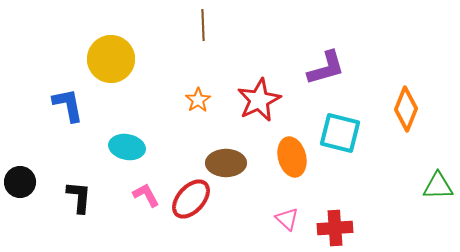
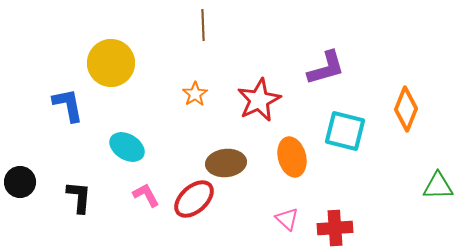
yellow circle: moved 4 px down
orange star: moved 3 px left, 6 px up
cyan square: moved 5 px right, 2 px up
cyan ellipse: rotated 20 degrees clockwise
brown ellipse: rotated 6 degrees counterclockwise
red ellipse: moved 3 px right; rotated 6 degrees clockwise
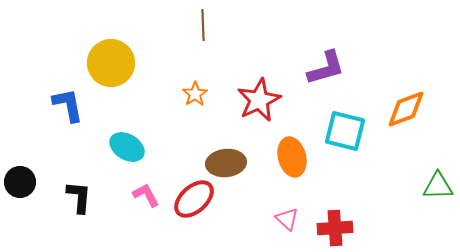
orange diamond: rotated 48 degrees clockwise
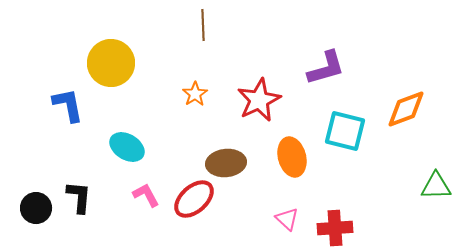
black circle: moved 16 px right, 26 px down
green triangle: moved 2 px left
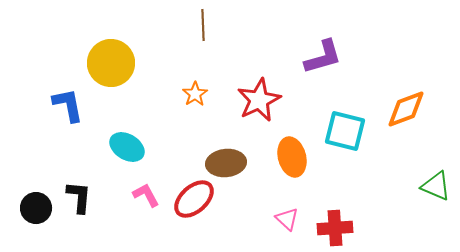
purple L-shape: moved 3 px left, 11 px up
green triangle: rotated 24 degrees clockwise
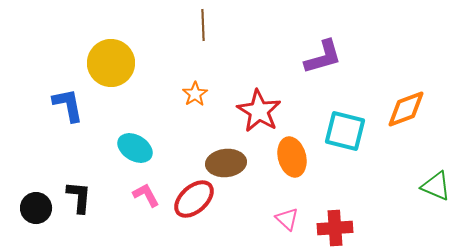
red star: moved 11 px down; rotated 15 degrees counterclockwise
cyan ellipse: moved 8 px right, 1 px down
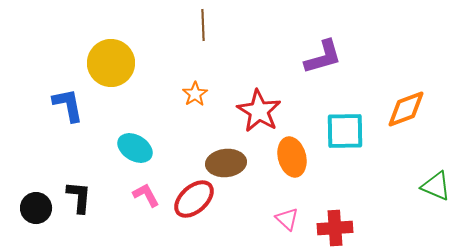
cyan square: rotated 15 degrees counterclockwise
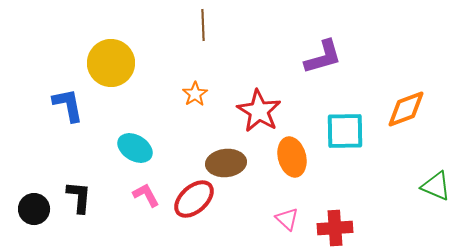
black circle: moved 2 px left, 1 px down
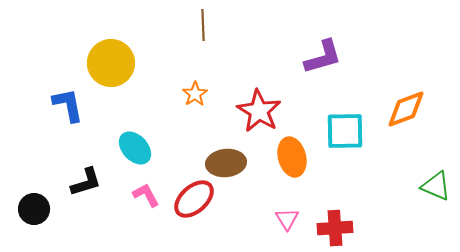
cyan ellipse: rotated 16 degrees clockwise
black L-shape: moved 7 px right, 15 px up; rotated 68 degrees clockwise
pink triangle: rotated 15 degrees clockwise
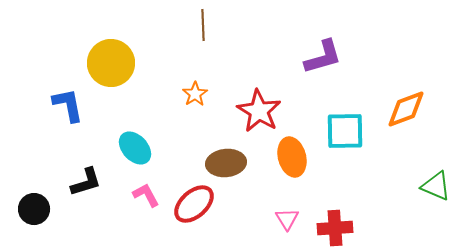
red ellipse: moved 5 px down
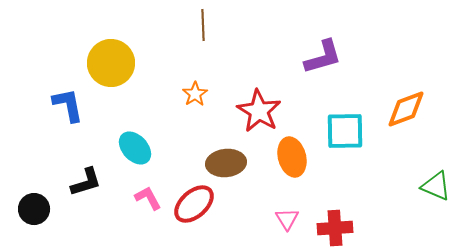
pink L-shape: moved 2 px right, 3 px down
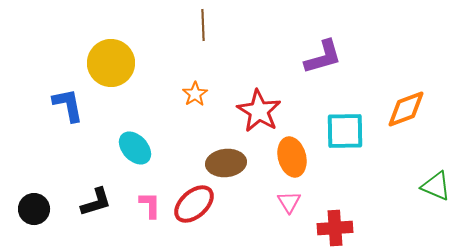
black L-shape: moved 10 px right, 20 px down
pink L-shape: moved 2 px right, 7 px down; rotated 28 degrees clockwise
pink triangle: moved 2 px right, 17 px up
